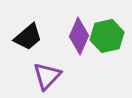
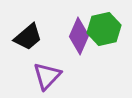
green hexagon: moved 3 px left, 7 px up
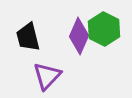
green hexagon: rotated 20 degrees counterclockwise
black trapezoid: rotated 116 degrees clockwise
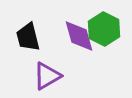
purple diamond: rotated 39 degrees counterclockwise
purple triangle: rotated 16 degrees clockwise
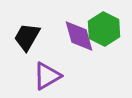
black trapezoid: moved 1 px left; rotated 44 degrees clockwise
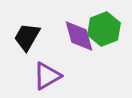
green hexagon: rotated 12 degrees clockwise
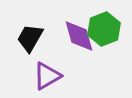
black trapezoid: moved 3 px right, 1 px down
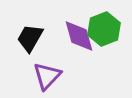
purple triangle: rotated 16 degrees counterclockwise
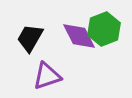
purple diamond: rotated 12 degrees counterclockwise
purple triangle: rotated 28 degrees clockwise
